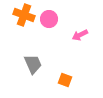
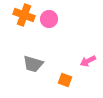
pink arrow: moved 8 px right, 26 px down
gray trapezoid: rotated 130 degrees clockwise
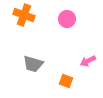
pink circle: moved 18 px right
orange square: moved 1 px right, 1 px down
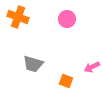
orange cross: moved 6 px left, 2 px down
pink arrow: moved 4 px right, 6 px down
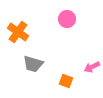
orange cross: moved 15 px down; rotated 15 degrees clockwise
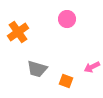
orange cross: rotated 20 degrees clockwise
gray trapezoid: moved 4 px right, 5 px down
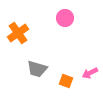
pink circle: moved 2 px left, 1 px up
orange cross: moved 1 px down
pink arrow: moved 2 px left, 6 px down
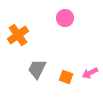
orange cross: moved 2 px down
gray trapezoid: rotated 100 degrees clockwise
orange square: moved 4 px up
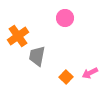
orange cross: moved 1 px down
gray trapezoid: moved 13 px up; rotated 15 degrees counterclockwise
orange square: rotated 24 degrees clockwise
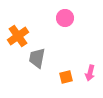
gray trapezoid: moved 2 px down
pink arrow: rotated 49 degrees counterclockwise
orange square: rotated 32 degrees clockwise
